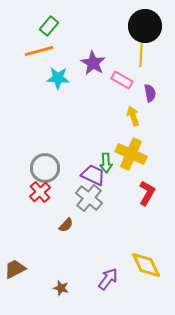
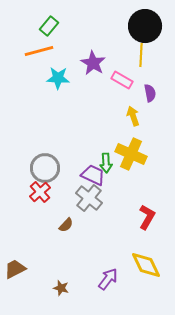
red L-shape: moved 24 px down
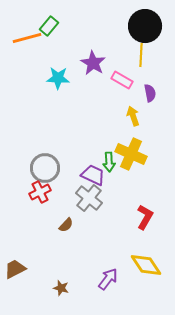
orange line: moved 12 px left, 13 px up
green arrow: moved 3 px right, 1 px up
red cross: rotated 15 degrees clockwise
red L-shape: moved 2 px left
yellow diamond: rotated 8 degrees counterclockwise
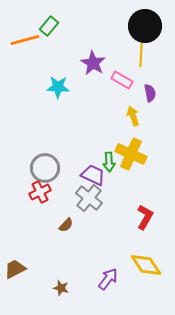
orange line: moved 2 px left, 2 px down
cyan star: moved 9 px down
